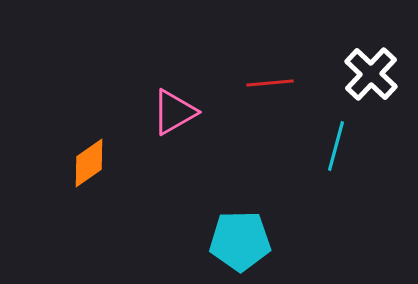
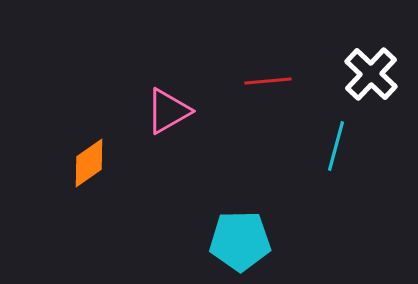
red line: moved 2 px left, 2 px up
pink triangle: moved 6 px left, 1 px up
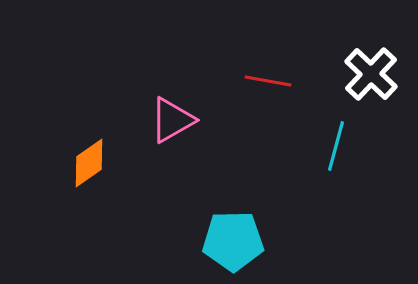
red line: rotated 15 degrees clockwise
pink triangle: moved 4 px right, 9 px down
cyan pentagon: moved 7 px left
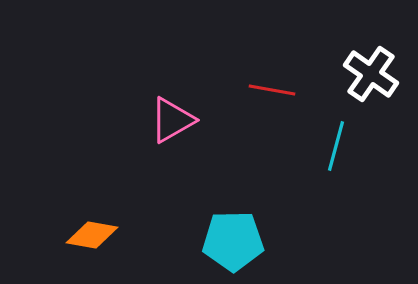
white cross: rotated 8 degrees counterclockwise
red line: moved 4 px right, 9 px down
orange diamond: moved 3 px right, 72 px down; rotated 45 degrees clockwise
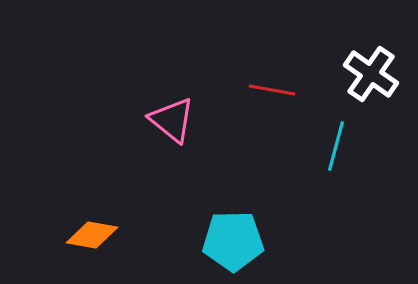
pink triangle: rotated 51 degrees counterclockwise
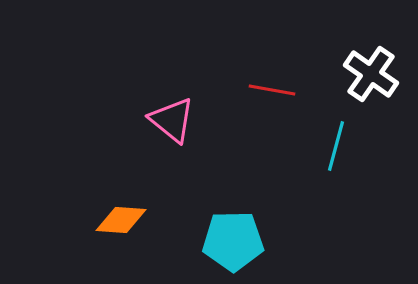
orange diamond: moved 29 px right, 15 px up; rotated 6 degrees counterclockwise
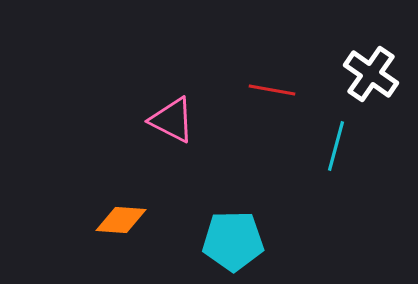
pink triangle: rotated 12 degrees counterclockwise
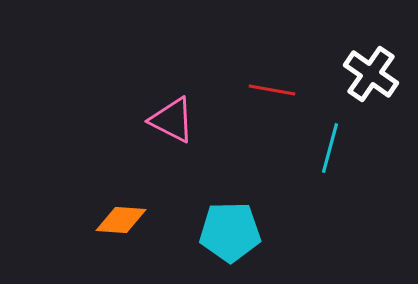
cyan line: moved 6 px left, 2 px down
cyan pentagon: moved 3 px left, 9 px up
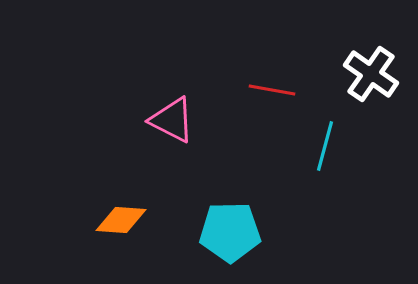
cyan line: moved 5 px left, 2 px up
